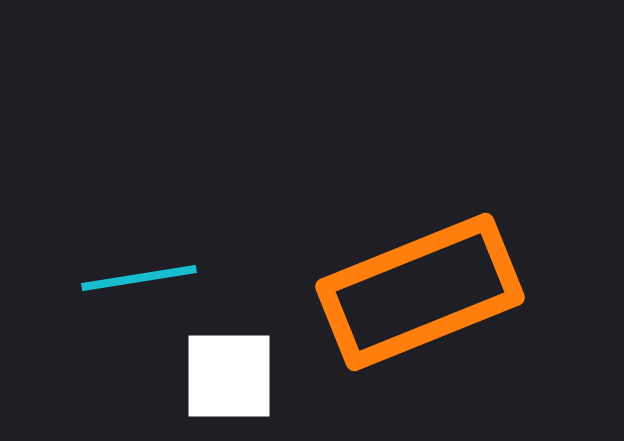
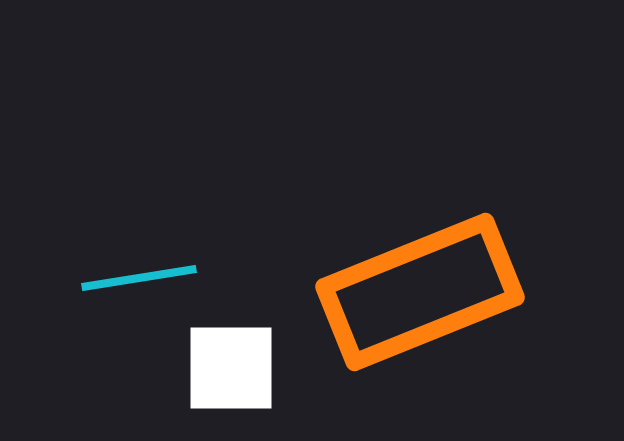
white square: moved 2 px right, 8 px up
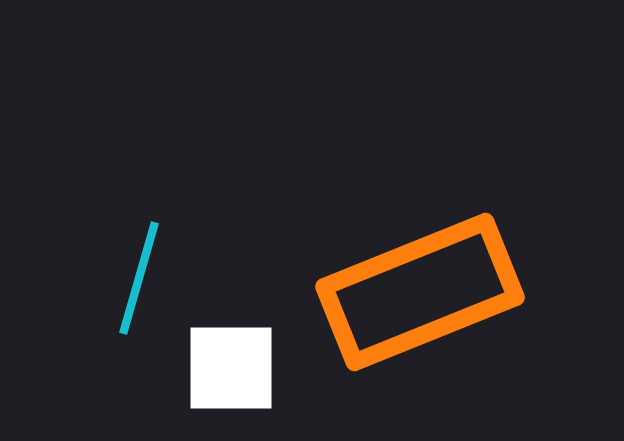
cyan line: rotated 65 degrees counterclockwise
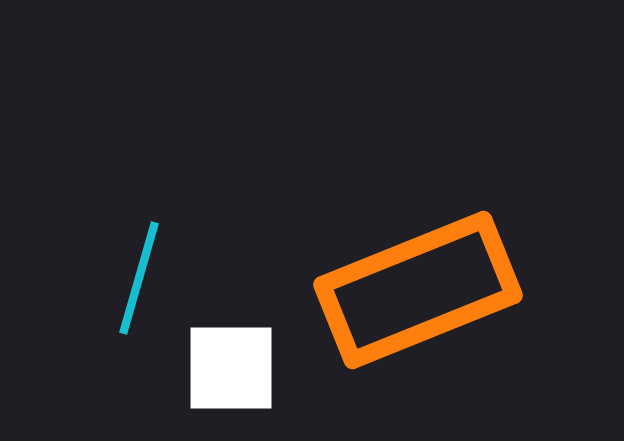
orange rectangle: moved 2 px left, 2 px up
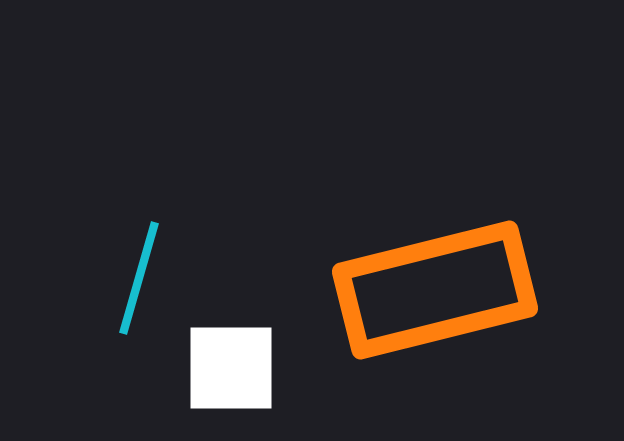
orange rectangle: moved 17 px right; rotated 8 degrees clockwise
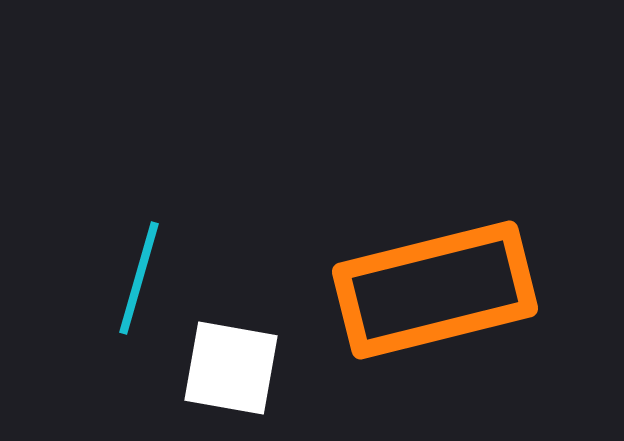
white square: rotated 10 degrees clockwise
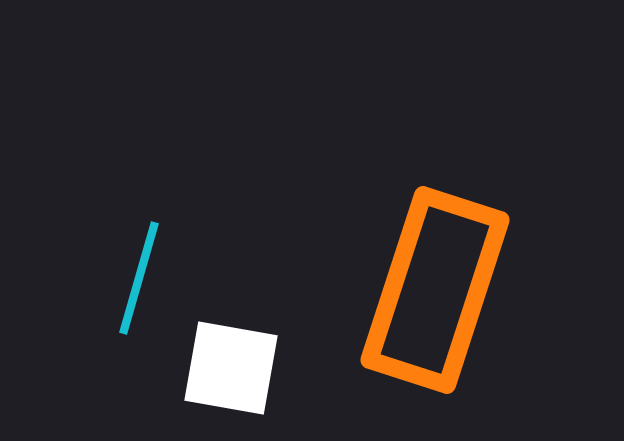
orange rectangle: rotated 58 degrees counterclockwise
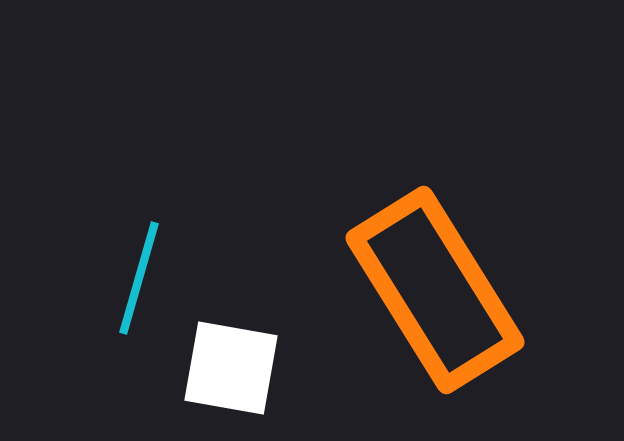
orange rectangle: rotated 50 degrees counterclockwise
